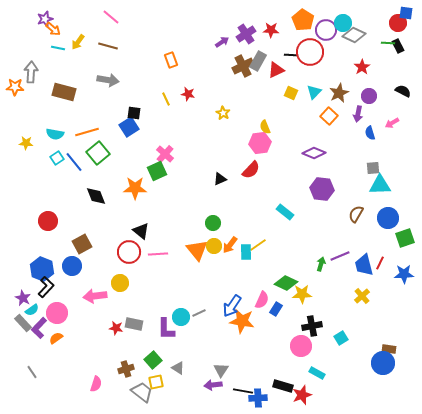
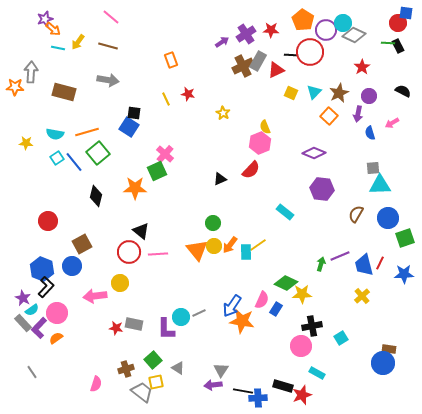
blue square at (129, 127): rotated 24 degrees counterclockwise
pink hexagon at (260, 143): rotated 15 degrees counterclockwise
black diamond at (96, 196): rotated 35 degrees clockwise
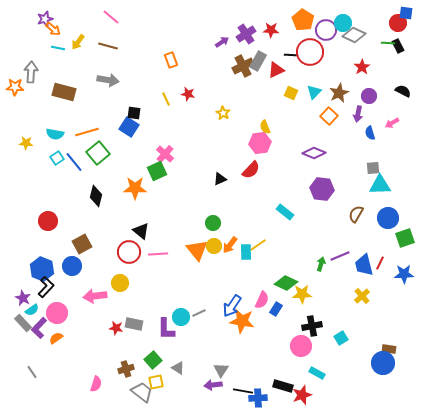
pink hexagon at (260, 143): rotated 15 degrees clockwise
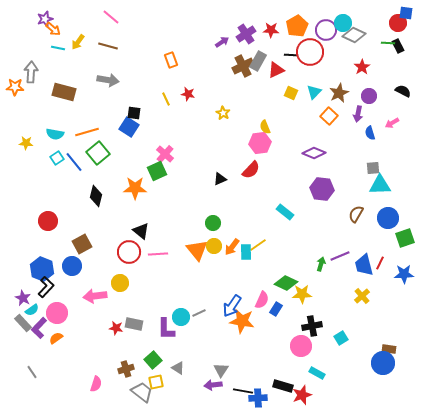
orange pentagon at (303, 20): moved 6 px left, 6 px down; rotated 10 degrees clockwise
orange arrow at (230, 245): moved 2 px right, 2 px down
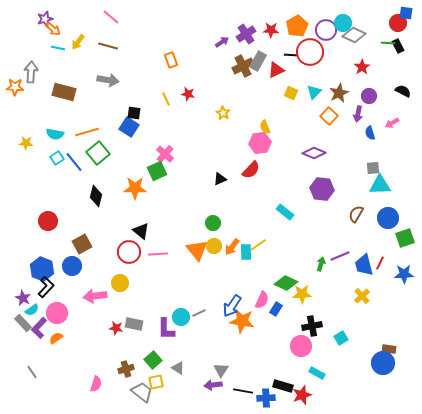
blue cross at (258, 398): moved 8 px right
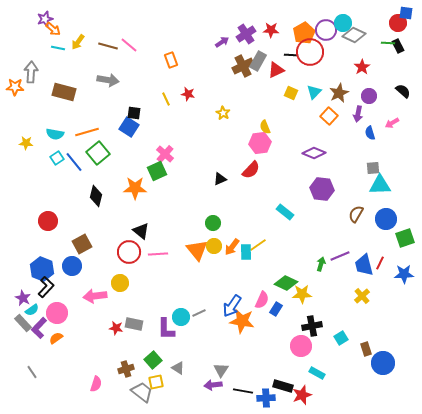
pink line at (111, 17): moved 18 px right, 28 px down
orange pentagon at (297, 26): moved 7 px right, 7 px down
black semicircle at (403, 91): rotated 14 degrees clockwise
blue circle at (388, 218): moved 2 px left, 1 px down
brown rectangle at (389, 349): moved 23 px left; rotated 64 degrees clockwise
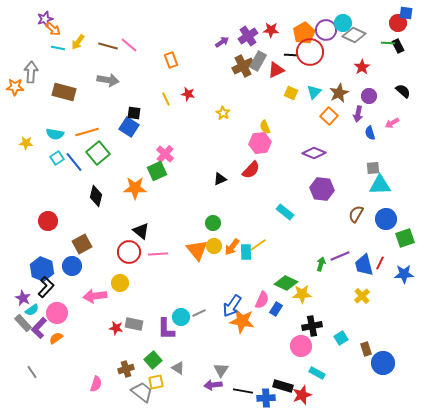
purple cross at (246, 34): moved 2 px right, 2 px down
